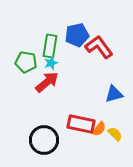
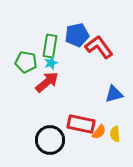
orange semicircle: moved 3 px down
yellow semicircle: rotated 140 degrees counterclockwise
black circle: moved 6 px right
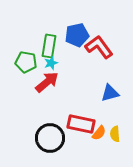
green rectangle: moved 1 px left
blue triangle: moved 4 px left, 1 px up
orange semicircle: moved 1 px down
black circle: moved 2 px up
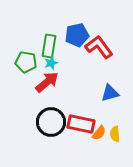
black circle: moved 1 px right, 16 px up
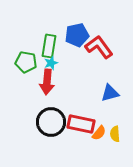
red arrow: rotated 135 degrees clockwise
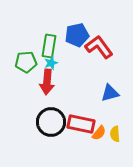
green pentagon: rotated 15 degrees counterclockwise
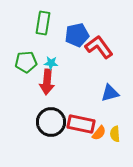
green rectangle: moved 6 px left, 23 px up
cyan star: rotated 24 degrees clockwise
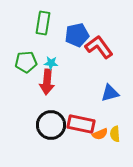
black circle: moved 3 px down
orange semicircle: moved 1 px right, 1 px down; rotated 28 degrees clockwise
